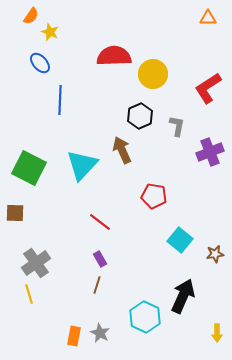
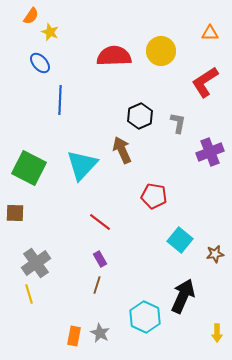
orange triangle: moved 2 px right, 15 px down
yellow circle: moved 8 px right, 23 px up
red L-shape: moved 3 px left, 6 px up
gray L-shape: moved 1 px right, 3 px up
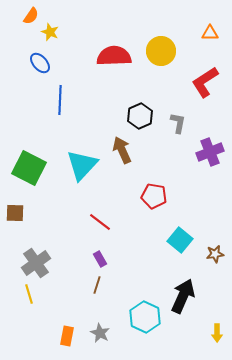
orange rectangle: moved 7 px left
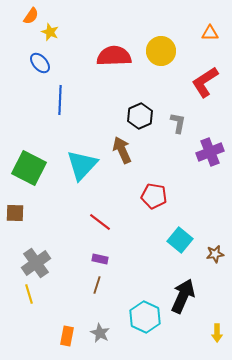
purple rectangle: rotated 49 degrees counterclockwise
